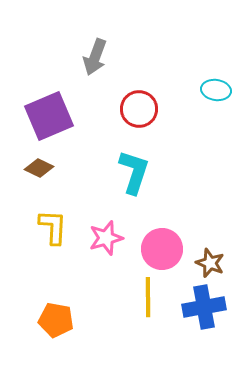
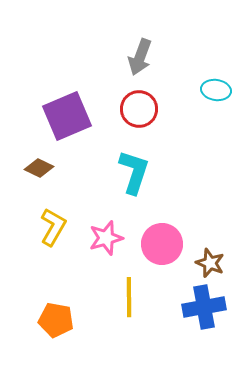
gray arrow: moved 45 px right
purple square: moved 18 px right
yellow L-shape: rotated 27 degrees clockwise
pink circle: moved 5 px up
yellow line: moved 19 px left
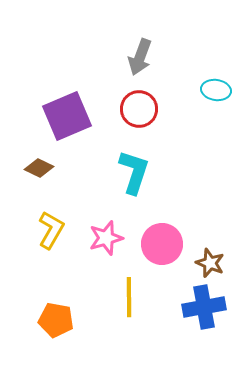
yellow L-shape: moved 2 px left, 3 px down
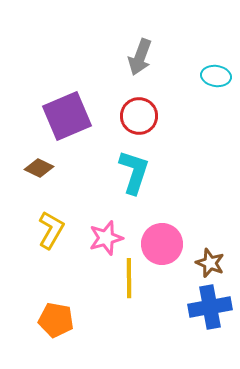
cyan ellipse: moved 14 px up
red circle: moved 7 px down
yellow line: moved 19 px up
blue cross: moved 6 px right
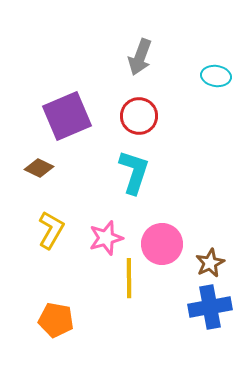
brown star: rotated 24 degrees clockwise
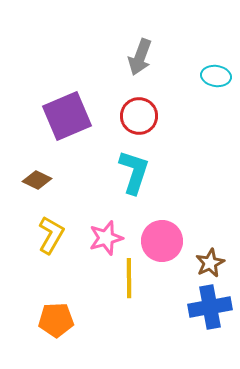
brown diamond: moved 2 px left, 12 px down
yellow L-shape: moved 5 px down
pink circle: moved 3 px up
orange pentagon: rotated 12 degrees counterclockwise
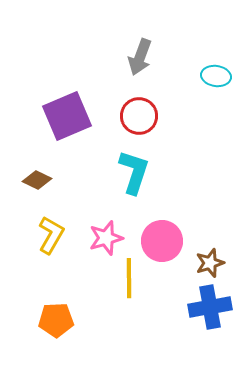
brown star: rotated 8 degrees clockwise
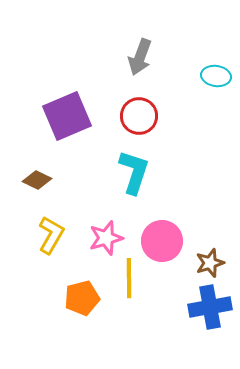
orange pentagon: moved 26 px right, 22 px up; rotated 12 degrees counterclockwise
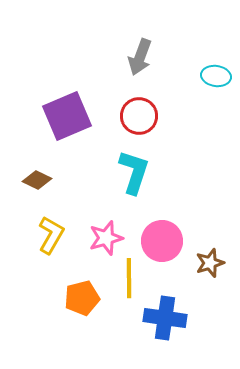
blue cross: moved 45 px left, 11 px down; rotated 18 degrees clockwise
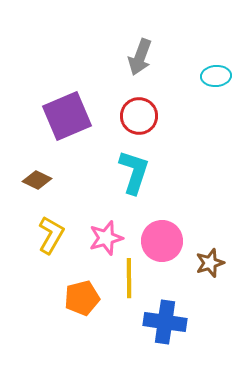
cyan ellipse: rotated 12 degrees counterclockwise
blue cross: moved 4 px down
